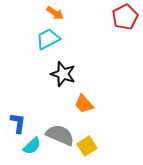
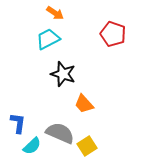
red pentagon: moved 12 px left, 17 px down; rotated 25 degrees counterclockwise
gray semicircle: moved 2 px up
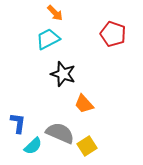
orange arrow: rotated 12 degrees clockwise
cyan semicircle: moved 1 px right
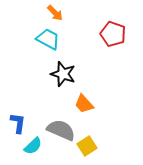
cyan trapezoid: rotated 55 degrees clockwise
gray semicircle: moved 1 px right, 3 px up
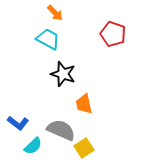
orange trapezoid: rotated 30 degrees clockwise
blue L-shape: rotated 120 degrees clockwise
yellow square: moved 3 px left, 2 px down
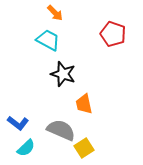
cyan trapezoid: moved 1 px down
cyan semicircle: moved 7 px left, 2 px down
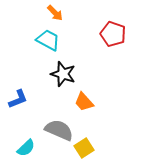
orange trapezoid: moved 2 px up; rotated 30 degrees counterclockwise
blue L-shape: moved 24 px up; rotated 60 degrees counterclockwise
gray semicircle: moved 2 px left
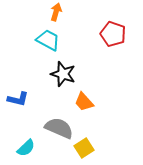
orange arrow: moved 1 px right, 1 px up; rotated 120 degrees counterclockwise
blue L-shape: rotated 35 degrees clockwise
gray semicircle: moved 2 px up
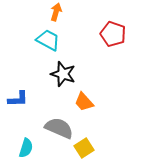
blue L-shape: rotated 15 degrees counterclockwise
cyan semicircle: rotated 30 degrees counterclockwise
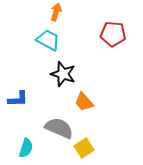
red pentagon: rotated 15 degrees counterclockwise
